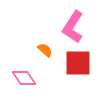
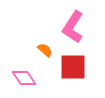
red square: moved 5 px left, 4 px down
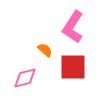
pink diamond: moved 1 px right; rotated 70 degrees counterclockwise
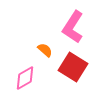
red square: rotated 32 degrees clockwise
pink diamond: rotated 15 degrees counterclockwise
